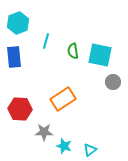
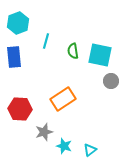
gray circle: moved 2 px left, 1 px up
gray star: rotated 18 degrees counterclockwise
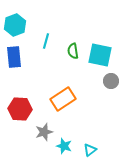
cyan hexagon: moved 3 px left, 2 px down
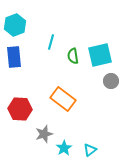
cyan line: moved 5 px right, 1 px down
green semicircle: moved 5 px down
cyan square: rotated 25 degrees counterclockwise
orange rectangle: rotated 70 degrees clockwise
gray star: moved 2 px down
cyan star: moved 2 px down; rotated 21 degrees clockwise
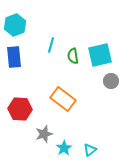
cyan line: moved 3 px down
